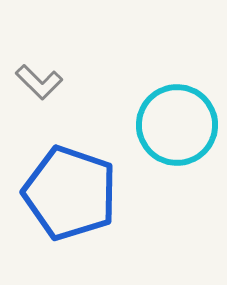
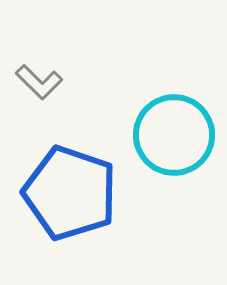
cyan circle: moved 3 px left, 10 px down
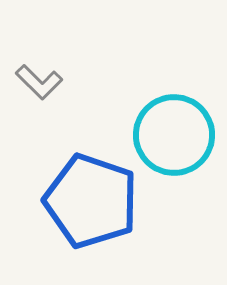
blue pentagon: moved 21 px right, 8 px down
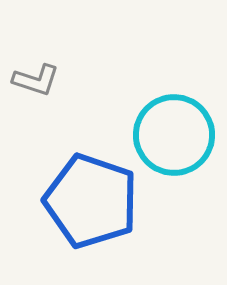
gray L-shape: moved 3 px left, 2 px up; rotated 27 degrees counterclockwise
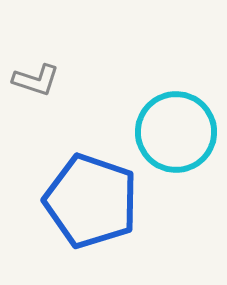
cyan circle: moved 2 px right, 3 px up
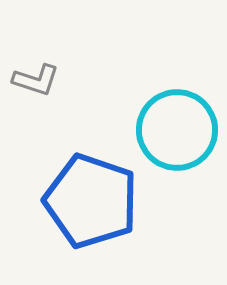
cyan circle: moved 1 px right, 2 px up
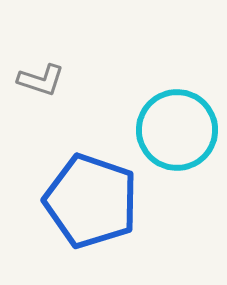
gray L-shape: moved 5 px right
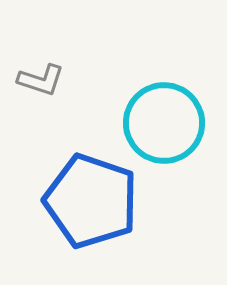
cyan circle: moved 13 px left, 7 px up
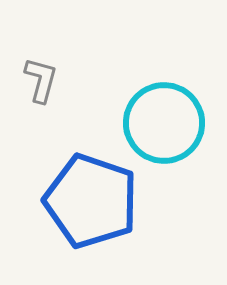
gray L-shape: rotated 93 degrees counterclockwise
